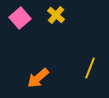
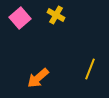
yellow cross: rotated 12 degrees counterclockwise
yellow line: moved 1 px down
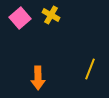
yellow cross: moved 5 px left
orange arrow: rotated 50 degrees counterclockwise
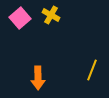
yellow line: moved 2 px right, 1 px down
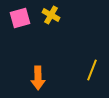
pink square: rotated 25 degrees clockwise
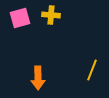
yellow cross: rotated 24 degrees counterclockwise
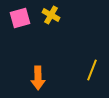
yellow cross: rotated 24 degrees clockwise
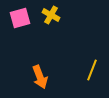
orange arrow: moved 2 px right, 1 px up; rotated 20 degrees counterclockwise
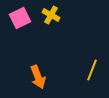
pink square: rotated 10 degrees counterclockwise
orange arrow: moved 2 px left
